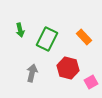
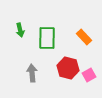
green rectangle: moved 1 px up; rotated 25 degrees counterclockwise
gray arrow: rotated 18 degrees counterclockwise
pink square: moved 2 px left, 7 px up
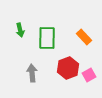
red hexagon: rotated 25 degrees clockwise
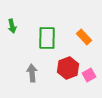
green arrow: moved 8 px left, 4 px up
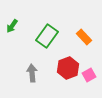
green arrow: rotated 48 degrees clockwise
green rectangle: moved 2 px up; rotated 35 degrees clockwise
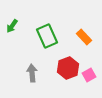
green rectangle: rotated 60 degrees counterclockwise
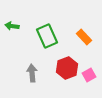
green arrow: rotated 64 degrees clockwise
red hexagon: moved 1 px left
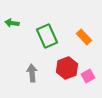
green arrow: moved 3 px up
pink square: moved 1 px left, 1 px down
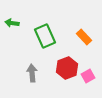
green rectangle: moved 2 px left
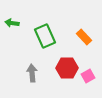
red hexagon: rotated 20 degrees clockwise
